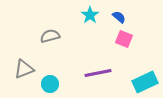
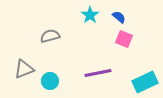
cyan circle: moved 3 px up
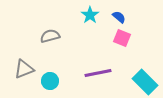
pink square: moved 2 px left, 1 px up
cyan rectangle: rotated 70 degrees clockwise
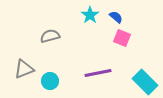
blue semicircle: moved 3 px left
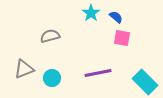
cyan star: moved 1 px right, 2 px up
pink square: rotated 12 degrees counterclockwise
cyan circle: moved 2 px right, 3 px up
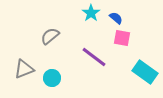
blue semicircle: moved 1 px down
gray semicircle: rotated 24 degrees counterclockwise
purple line: moved 4 px left, 16 px up; rotated 48 degrees clockwise
cyan rectangle: moved 10 px up; rotated 10 degrees counterclockwise
